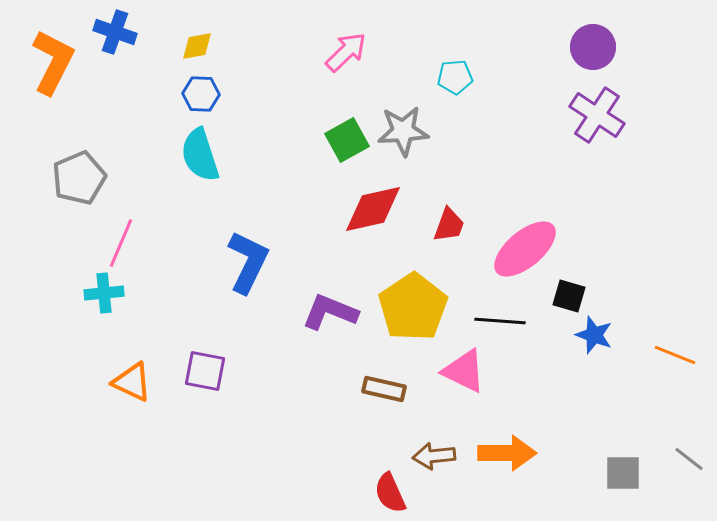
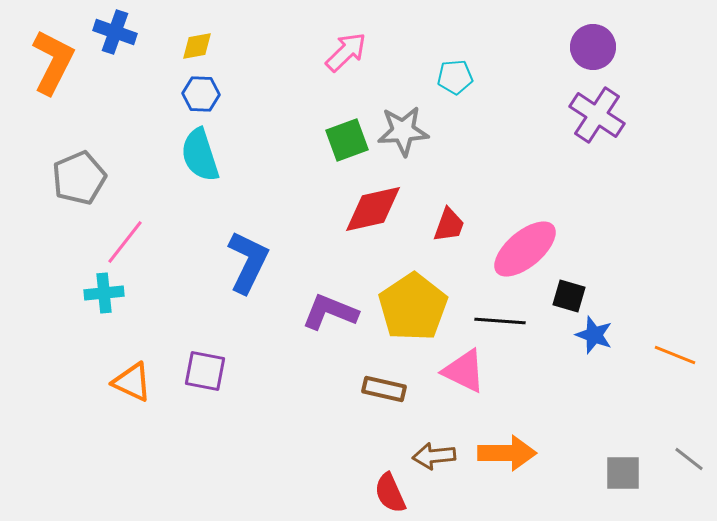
green square: rotated 9 degrees clockwise
pink line: moved 4 px right, 1 px up; rotated 15 degrees clockwise
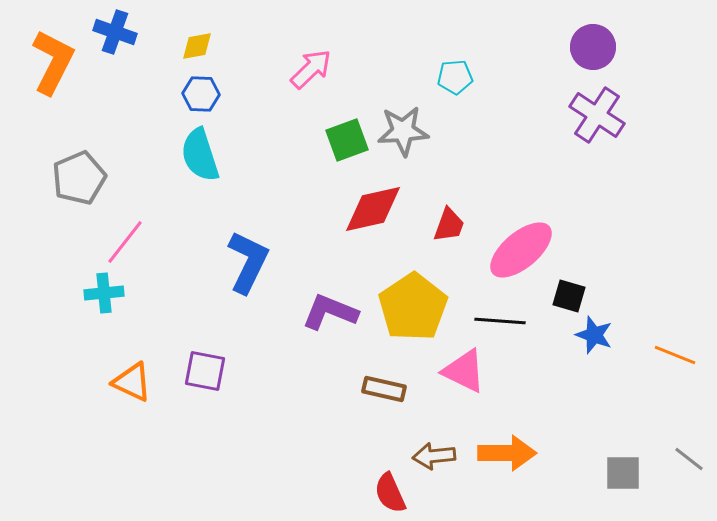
pink arrow: moved 35 px left, 17 px down
pink ellipse: moved 4 px left, 1 px down
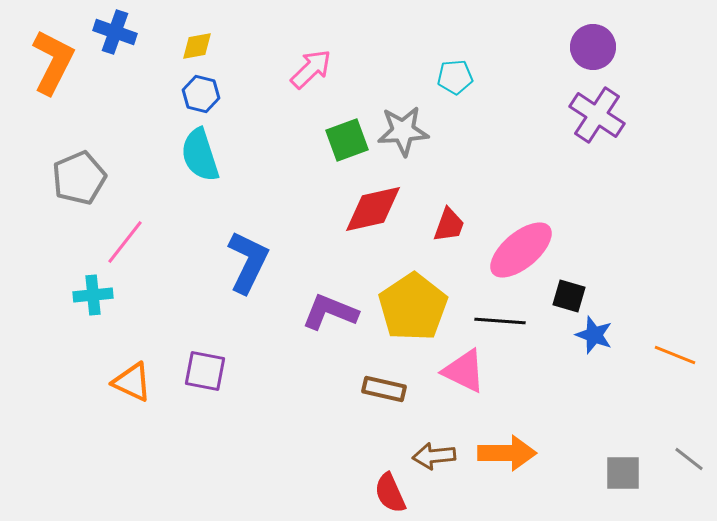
blue hexagon: rotated 12 degrees clockwise
cyan cross: moved 11 px left, 2 px down
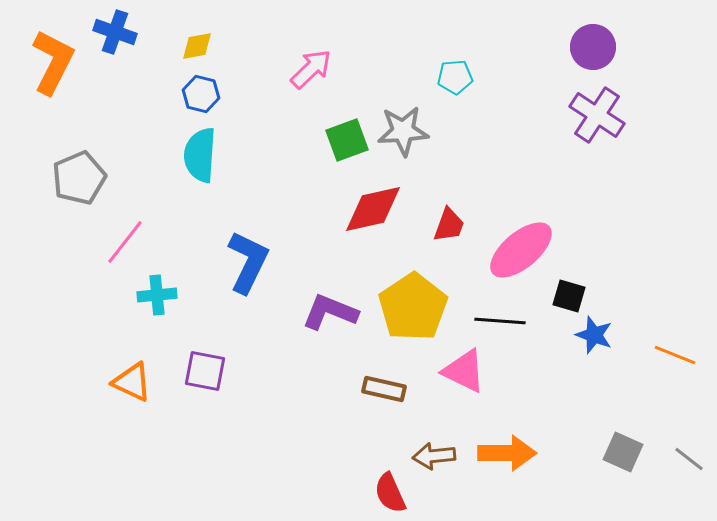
cyan semicircle: rotated 22 degrees clockwise
cyan cross: moved 64 px right
gray square: moved 21 px up; rotated 24 degrees clockwise
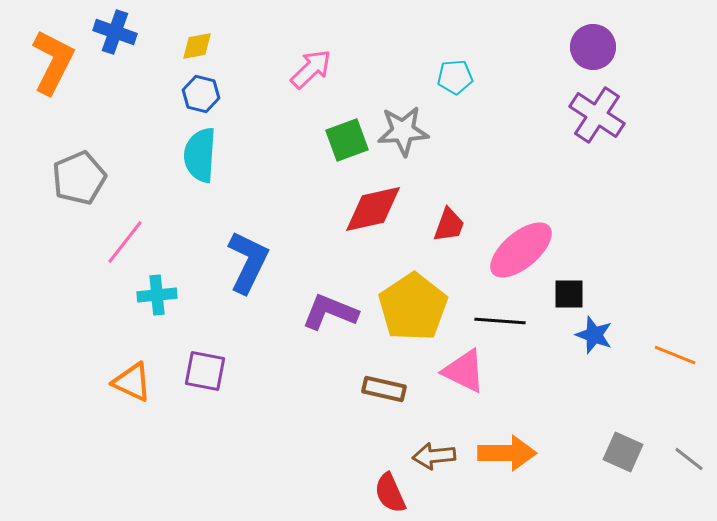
black square: moved 2 px up; rotated 16 degrees counterclockwise
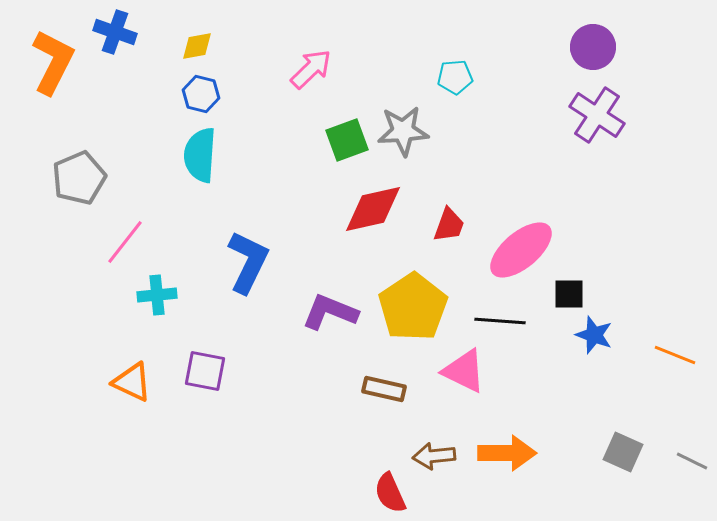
gray line: moved 3 px right, 2 px down; rotated 12 degrees counterclockwise
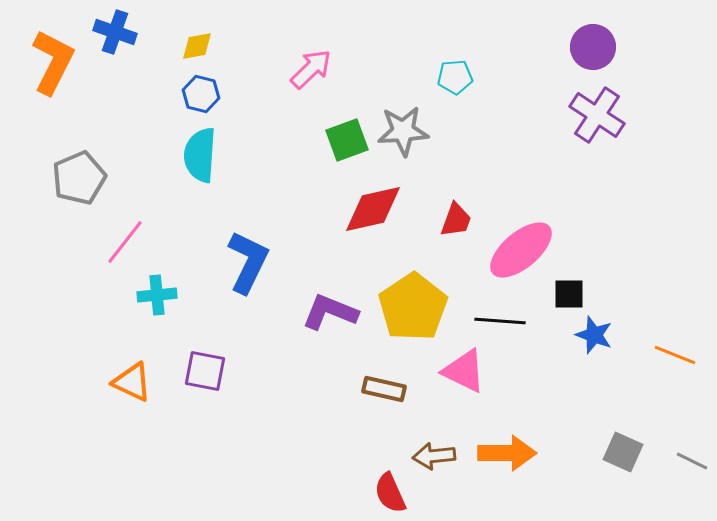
red trapezoid: moved 7 px right, 5 px up
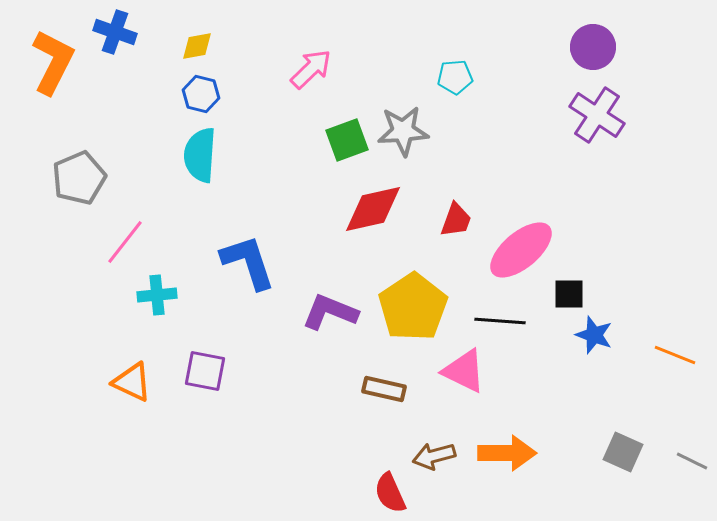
blue L-shape: rotated 44 degrees counterclockwise
brown arrow: rotated 9 degrees counterclockwise
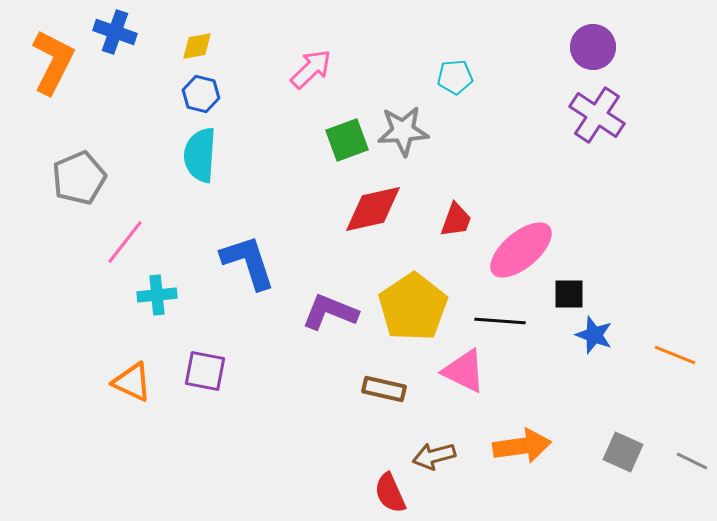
orange arrow: moved 15 px right, 7 px up; rotated 8 degrees counterclockwise
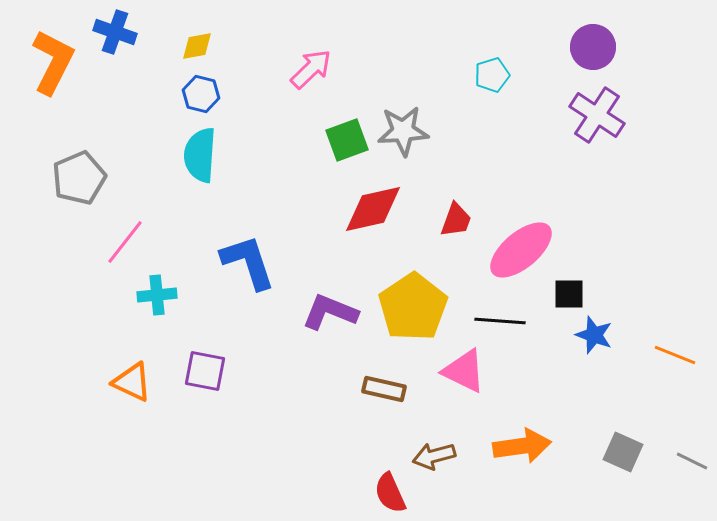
cyan pentagon: moved 37 px right, 2 px up; rotated 12 degrees counterclockwise
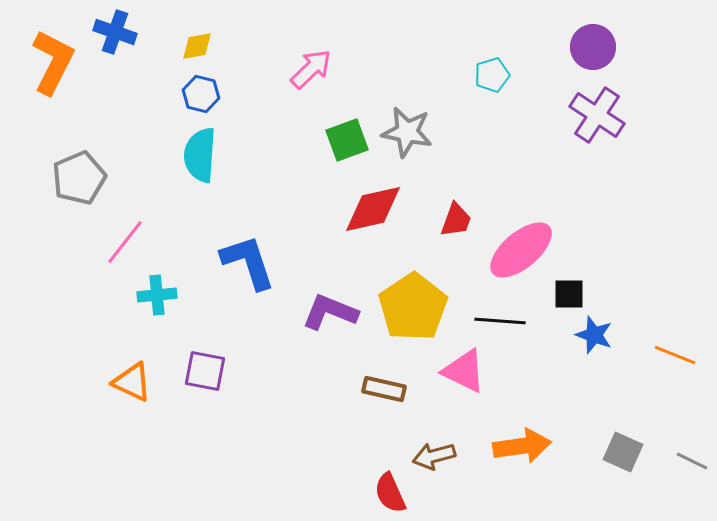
gray star: moved 4 px right, 1 px down; rotated 15 degrees clockwise
